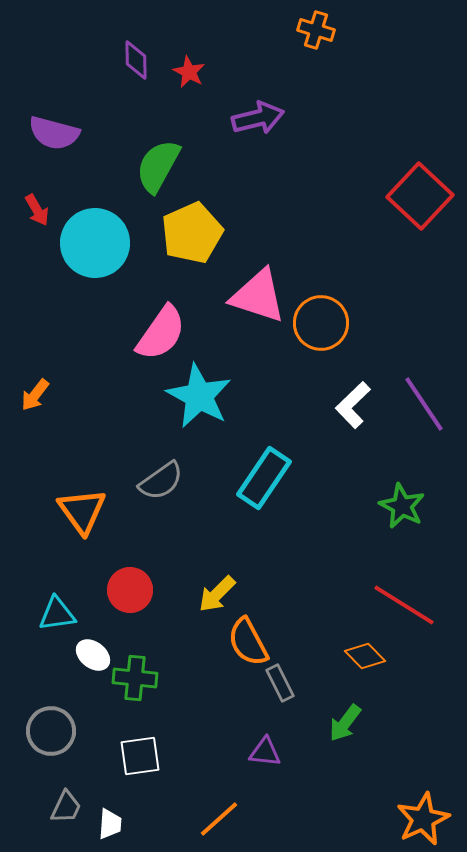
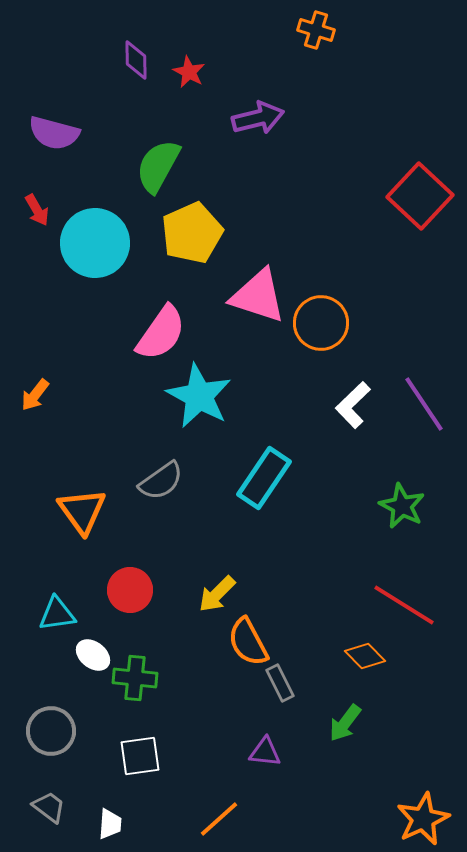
gray trapezoid: moved 17 px left; rotated 78 degrees counterclockwise
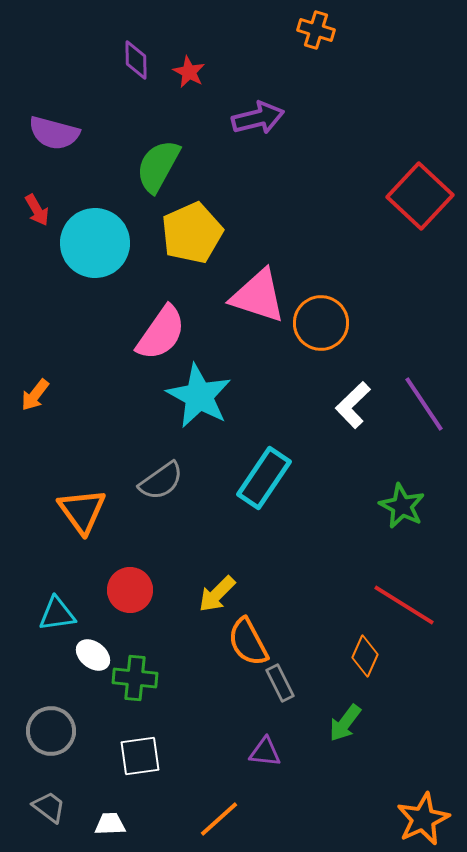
orange diamond: rotated 69 degrees clockwise
white trapezoid: rotated 96 degrees counterclockwise
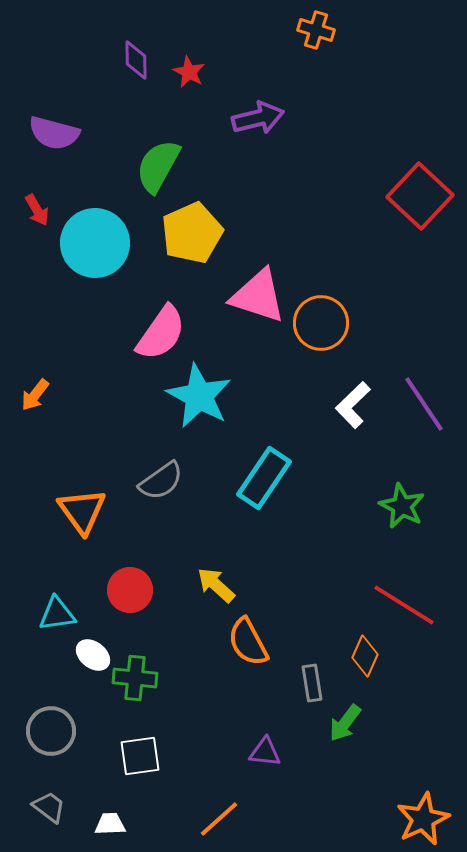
yellow arrow: moved 1 px left, 9 px up; rotated 87 degrees clockwise
gray rectangle: moved 32 px right; rotated 18 degrees clockwise
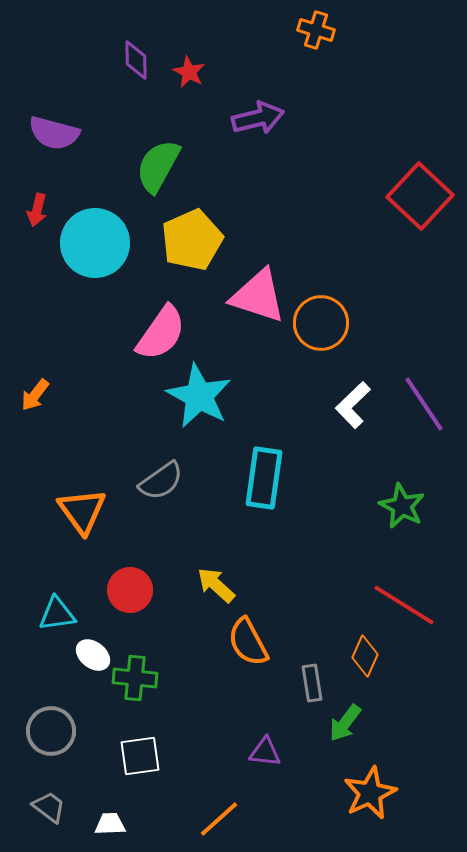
red arrow: rotated 44 degrees clockwise
yellow pentagon: moved 7 px down
cyan rectangle: rotated 26 degrees counterclockwise
orange star: moved 53 px left, 26 px up
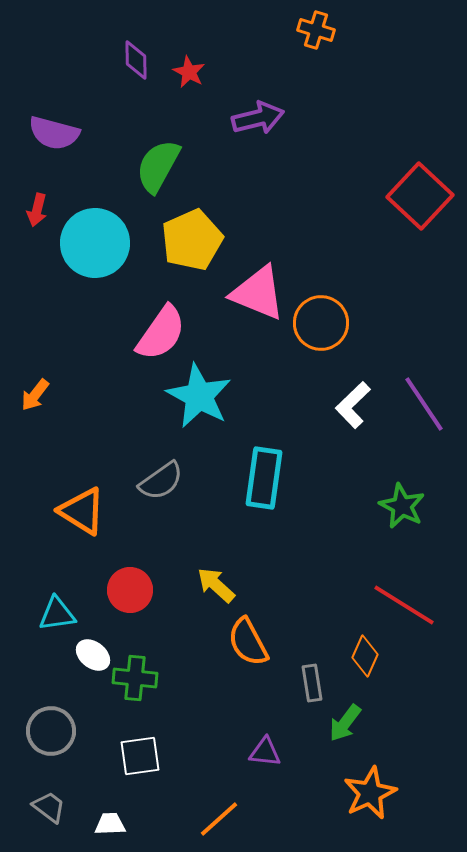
pink triangle: moved 3 px up; rotated 4 degrees clockwise
orange triangle: rotated 22 degrees counterclockwise
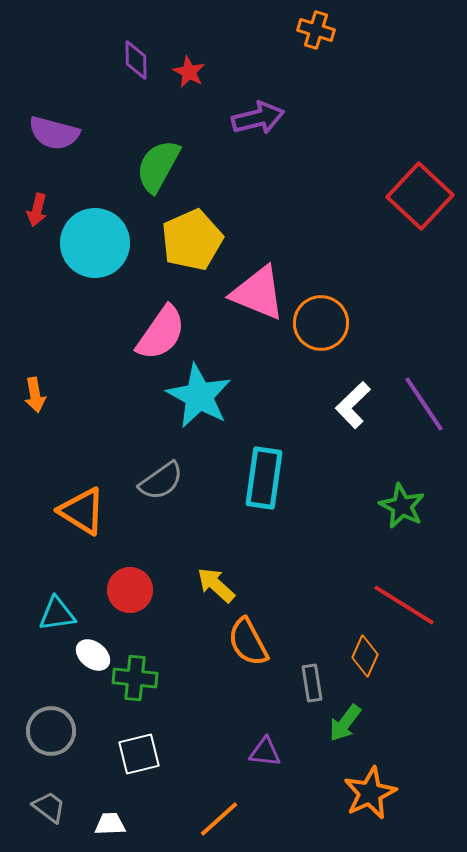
orange arrow: rotated 48 degrees counterclockwise
white square: moved 1 px left, 2 px up; rotated 6 degrees counterclockwise
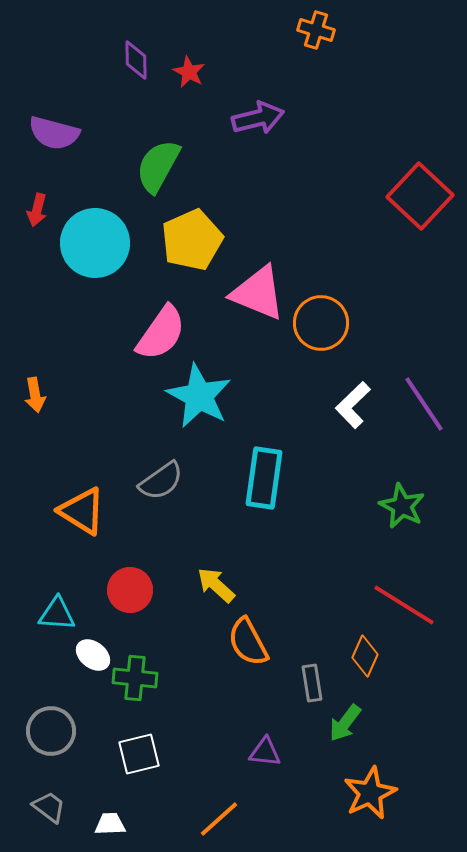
cyan triangle: rotated 12 degrees clockwise
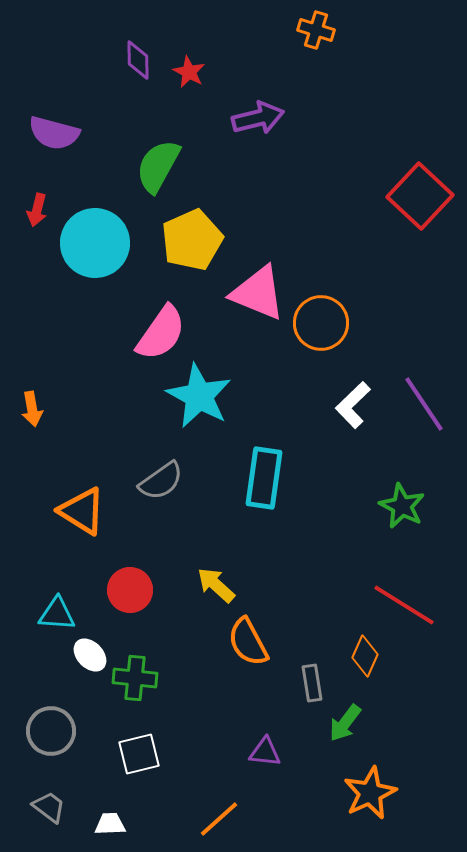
purple diamond: moved 2 px right
orange arrow: moved 3 px left, 14 px down
white ellipse: moved 3 px left; rotated 8 degrees clockwise
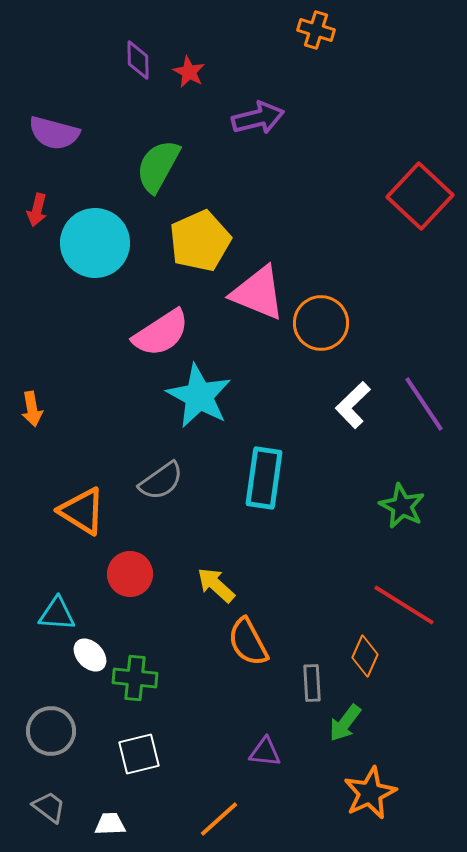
yellow pentagon: moved 8 px right, 1 px down
pink semicircle: rotated 22 degrees clockwise
red circle: moved 16 px up
gray rectangle: rotated 6 degrees clockwise
